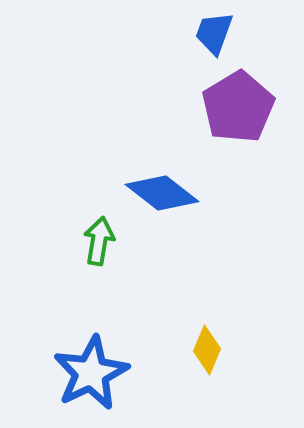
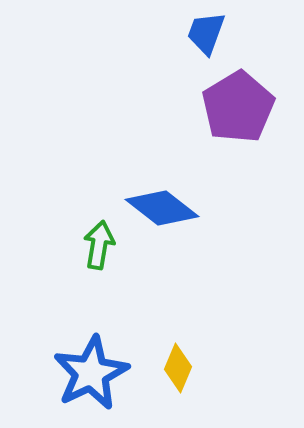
blue trapezoid: moved 8 px left
blue diamond: moved 15 px down
green arrow: moved 4 px down
yellow diamond: moved 29 px left, 18 px down
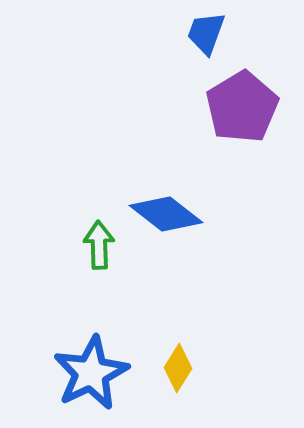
purple pentagon: moved 4 px right
blue diamond: moved 4 px right, 6 px down
green arrow: rotated 12 degrees counterclockwise
yellow diamond: rotated 9 degrees clockwise
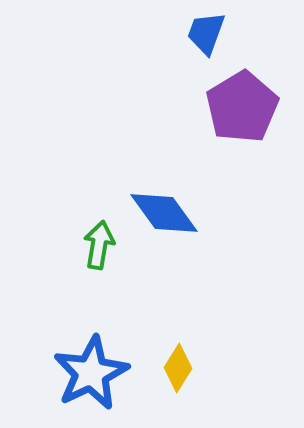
blue diamond: moved 2 px left, 1 px up; rotated 16 degrees clockwise
green arrow: rotated 12 degrees clockwise
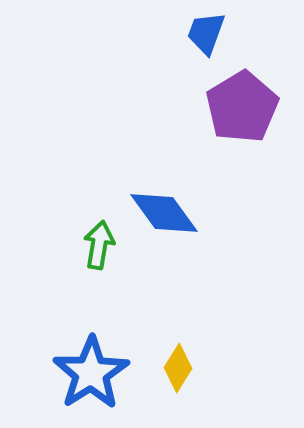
blue star: rotated 6 degrees counterclockwise
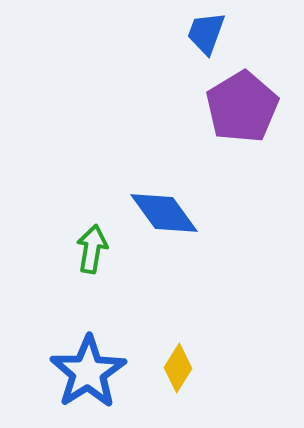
green arrow: moved 7 px left, 4 px down
blue star: moved 3 px left, 1 px up
